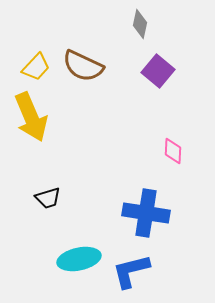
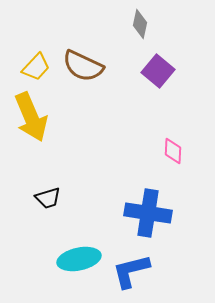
blue cross: moved 2 px right
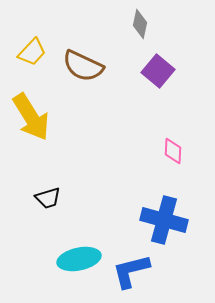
yellow trapezoid: moved 4 px left, 15 px up
yellow arrow: rotated 9 degrees counterclockwise
blue cross: moved 16 px right, 7 px down; rotated 6 degrees clockwise
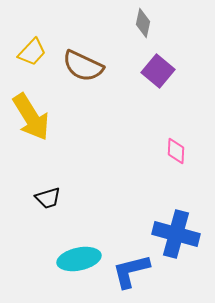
gray diamond: moved 3 px right, 1 px up
pink diamond: moved 3 px right
blue cross: moved 12 px right, 14 px down
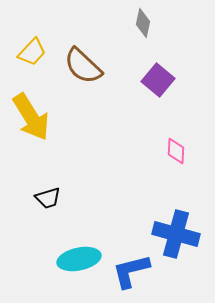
brown semicircle: rotated 18 degrees clockwise
purple square: moved 9 px down
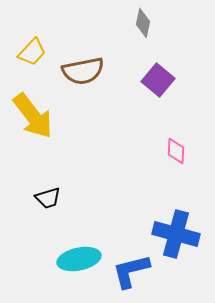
brown semicircle: moved 5 px down; rotated 54 degrees counterclockwise
yellow arrow: moved 2 px right, 1 px up; rotated 6 degrees counterclockwise
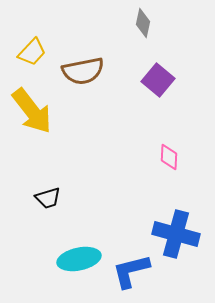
yellow arrow: moved 1 px left, 5 px up
pink diamond: moved 7 px left, 6 px down
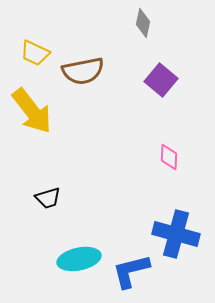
yellow trapezoid: moved 3 px right, 1 px down; rotated 72 degrees clockwise
purple square: moved 3 px right
